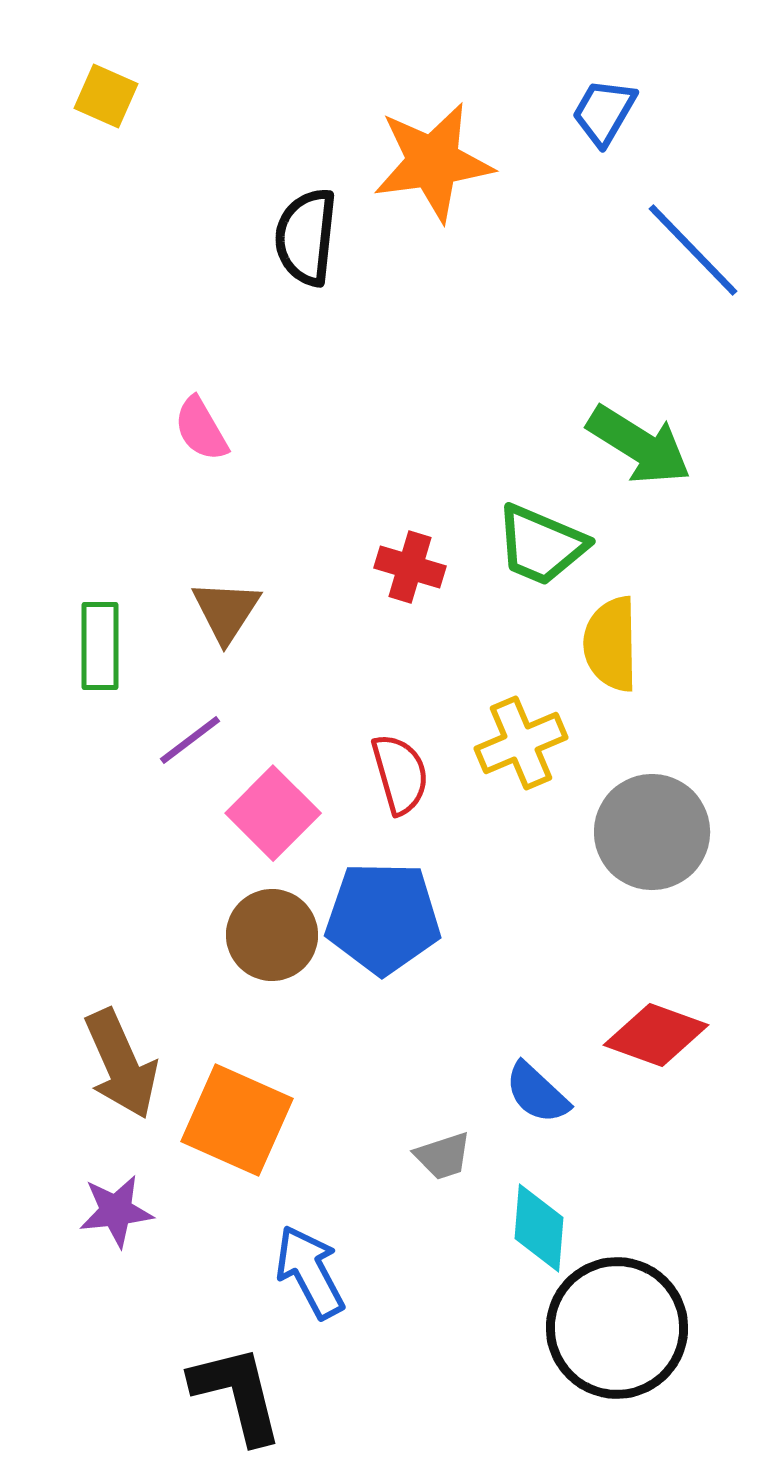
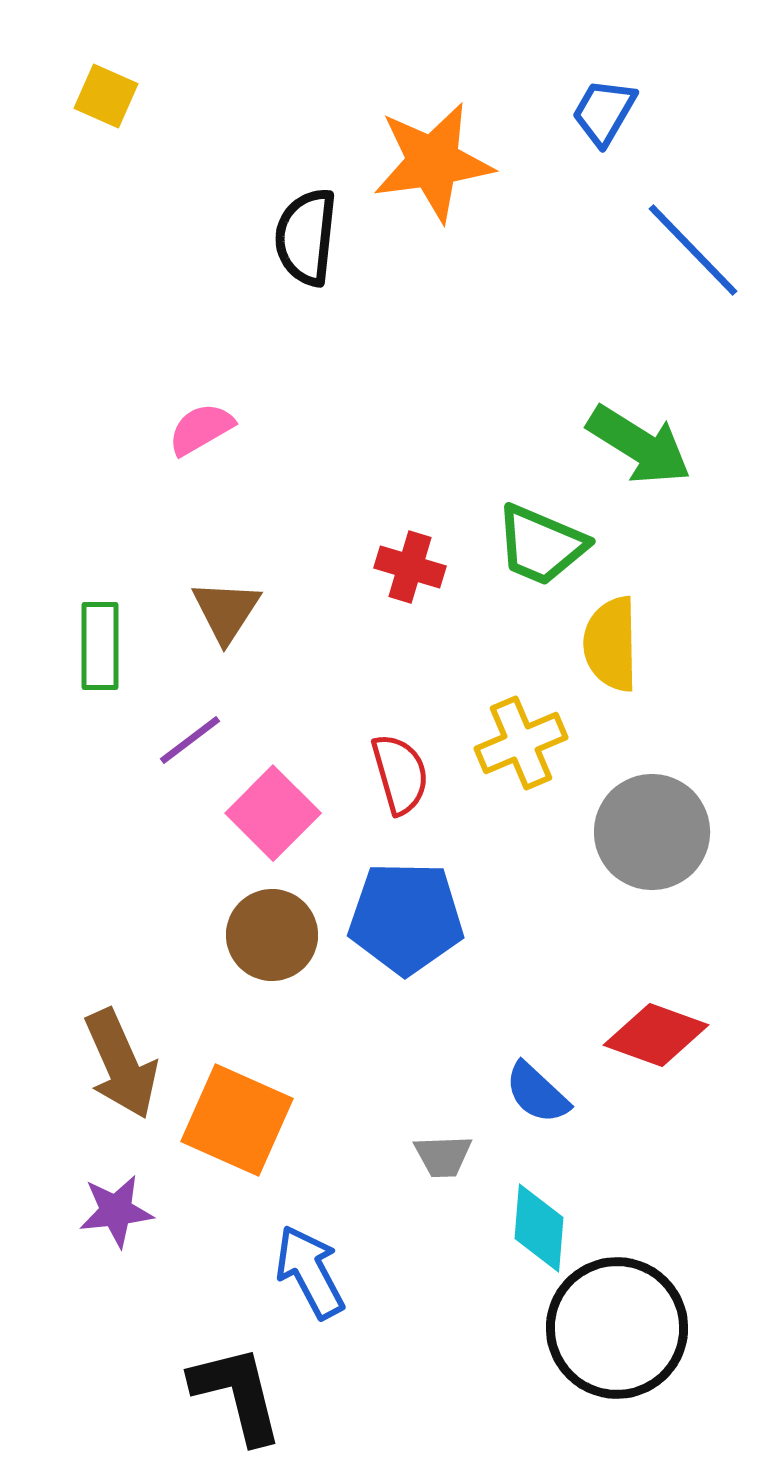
pink semicircle: rotated 90 degrees clockwise
blue pentagon: moved 23 px right
gray trapezoid: rotated 16 degrees clockwise
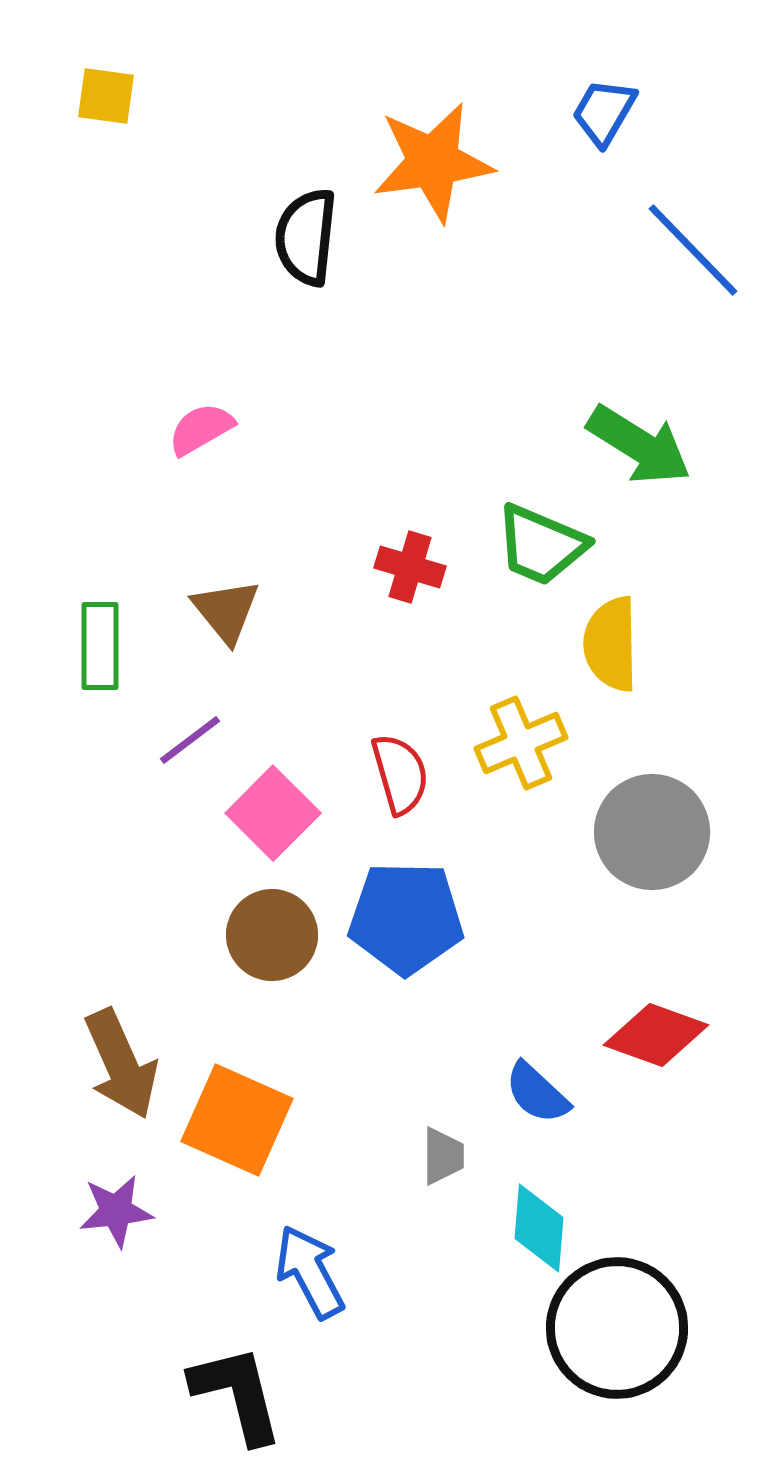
yellow square: rotated 16 degrees counterclockwise
brown triangle: rotated 12 degrees counterclockwise
gray trapezoid: rotated 88 degrees counterclockwise
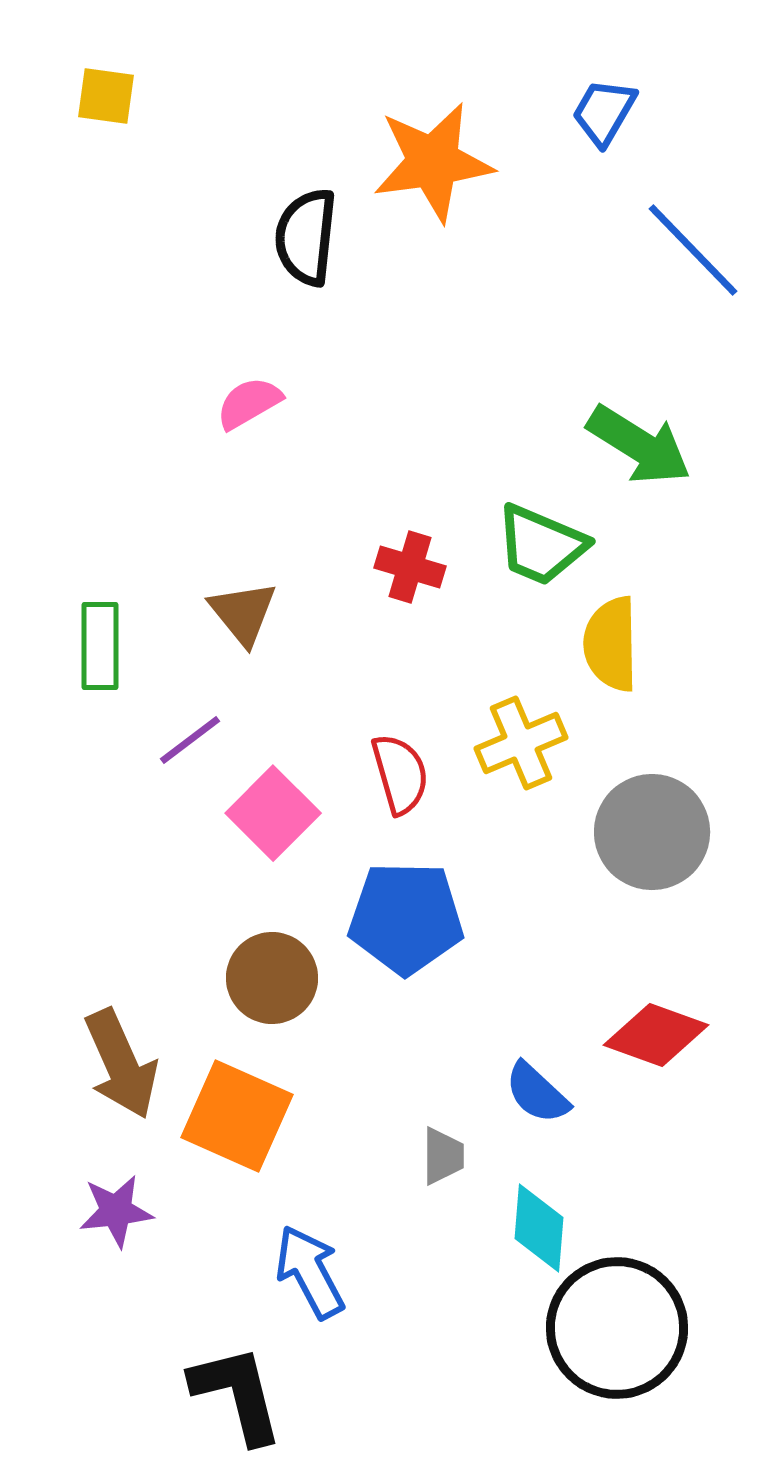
pink semicircle: moved 48 px right, 26 px up
brown triangle: moved 17 px right, 2 px down
brown circle: moved 43 px down
orange square: moved 4 px up
